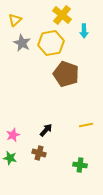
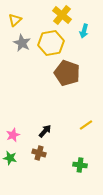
cyan arrow: rotated 16 degrees clockwise
brown pentagon: moved 1 px right, 1 px up
yellow line: rotated 24 degrees counterclockwise
black arrow: moved 1 px left, 1 px down
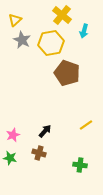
gray star: moved 3 px up
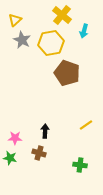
black arrow: rotated 40 degrees counterclockwise
pink star: moved 2 px right, 3 px down; rotated 24 degrees clockwise
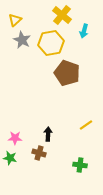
black arrow: moved 3 px right, 3 px down
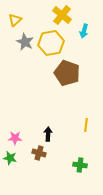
gray star: moved 3 px right, 2 px down
yellow line: rotated 48 degrees counterclockwise
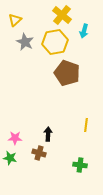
yellow hexagon: moved 4 px right, 1 px up
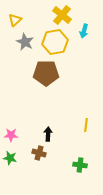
brown pentagon: moved 21 px left; rotated 20 degrees counterclockwise
pink star: moved 4 px left, 3 px up
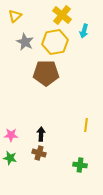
yellow triangle: moved 4 px up
black arrow: moved 7 px left
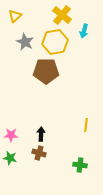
brown pentagon: moved 2 px up
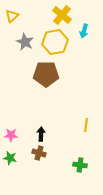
yellow triangle: moved 3 px left
brown pentagon: moved 3 px down
